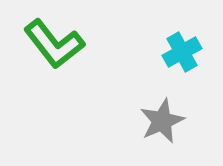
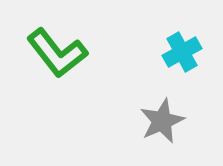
green L-shape: moved 3 px right, 9 px down
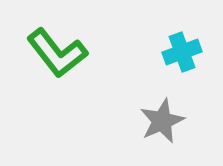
cyan cross: rotated 9 degrees clockwise
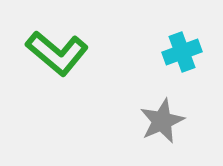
green L-shape: rotated 12 degrees counterclockwise
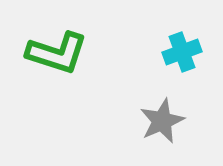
green L-shape: rotated 22 degrees counterclockwise
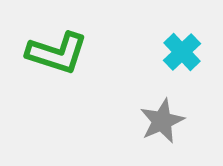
cyan cross: rotated 24 degrees counterclockwise
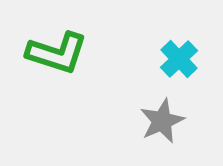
cyan cross: moved 3 px left, 7 px down
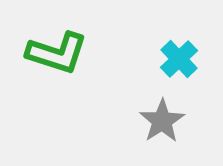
gray star: rotated 9 degrees counterclockwise
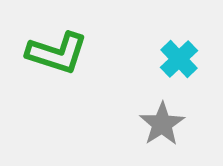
gray star: moved 3 px down
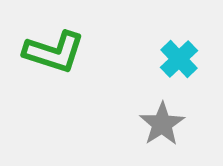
green L-shape: moved 3 px left, 1 px up
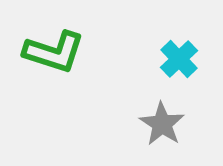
gray star: rotated 6 degrees counterclockwise
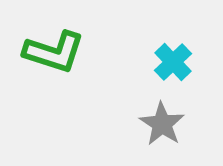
cyan cross: moved 6 px left, 3 px down
